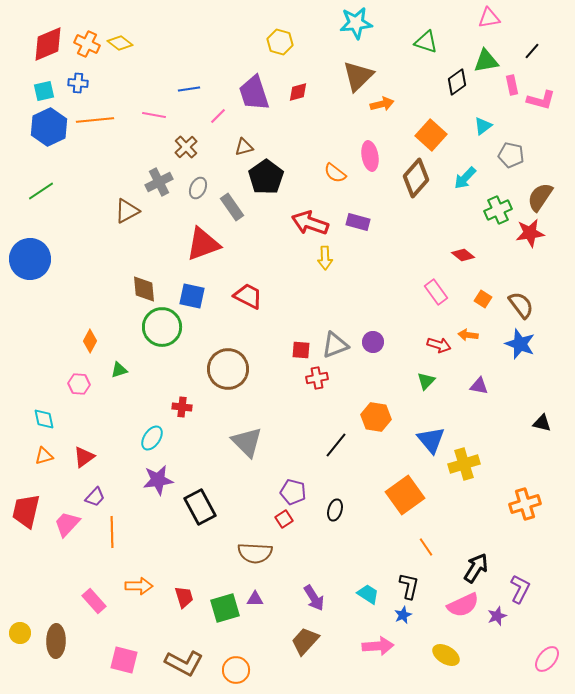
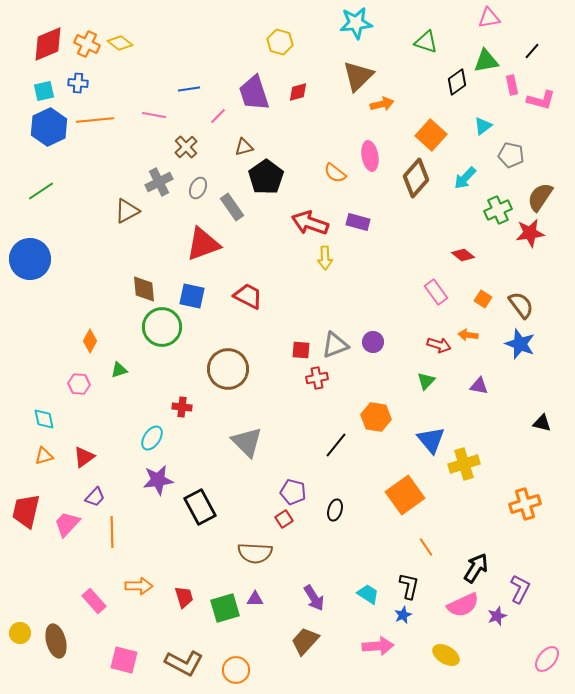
brown ellipse at (56, 641): rotated 16 degrees counterclockwise
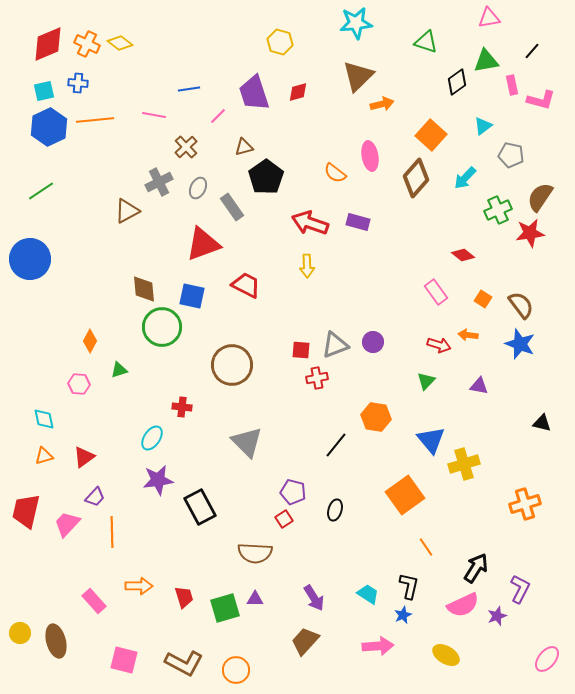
yellow arrow at (325, 258): moved 18 px left, 8 px down
red trapezoid at (248, 296): moved 2 px left, 11 px up
brown circle at (228, 369): moved 4 px right, 4 px up
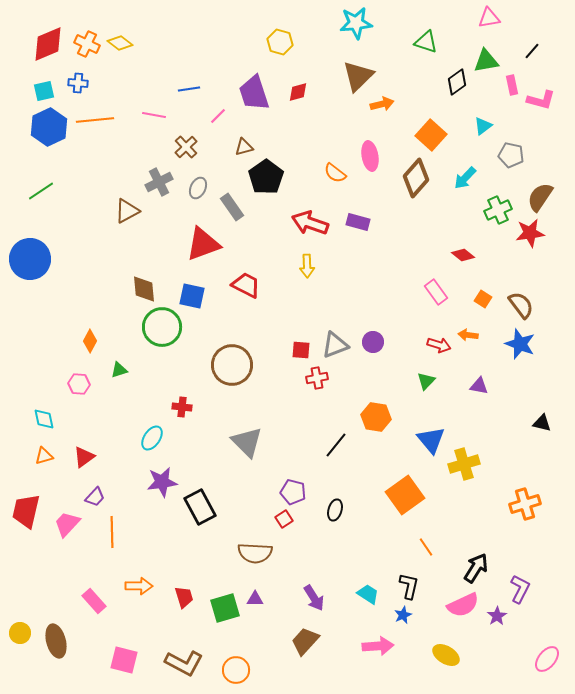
purple star at (158, 480): moved 4 px right, 2 px down
purple star at (497, 616): rotated 12 degrees counterclockwise
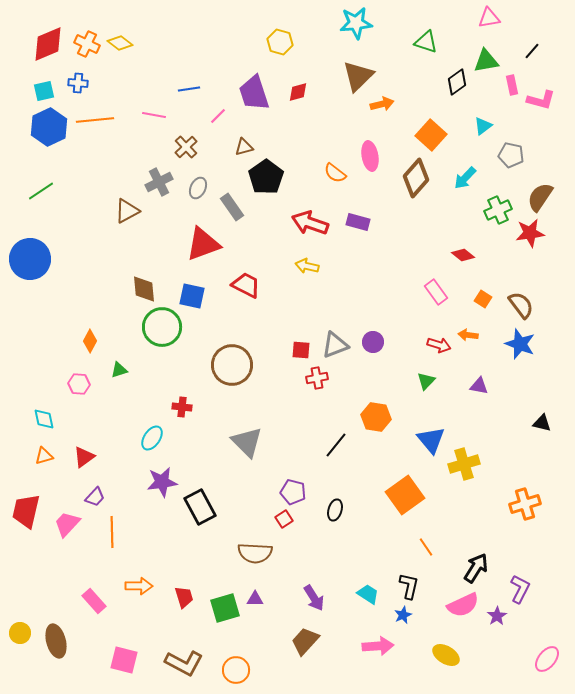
yellow arrow at (307, 266): rotated 105 degrees clockwise
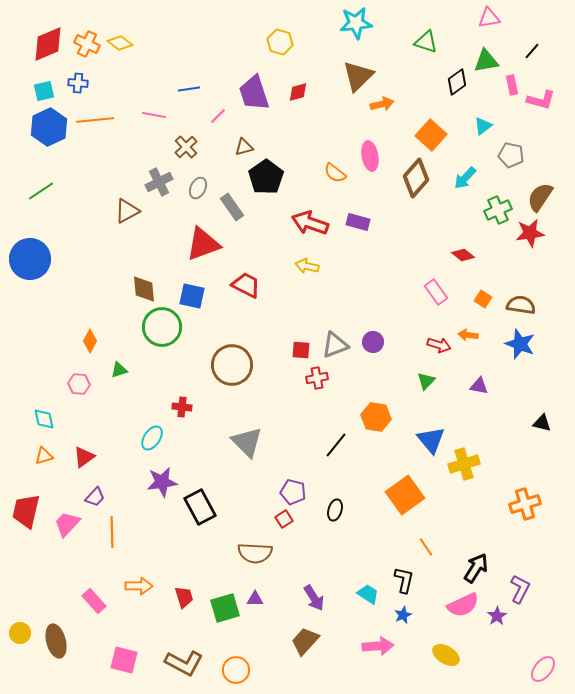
brown semicircle at (521, 305): rotated 44 degrees counterclockwise
black L-shape at (409, 586): moved 5 px left, 6 px up
pink ellipse at (547, 659): moved 4 px left, 10 px down
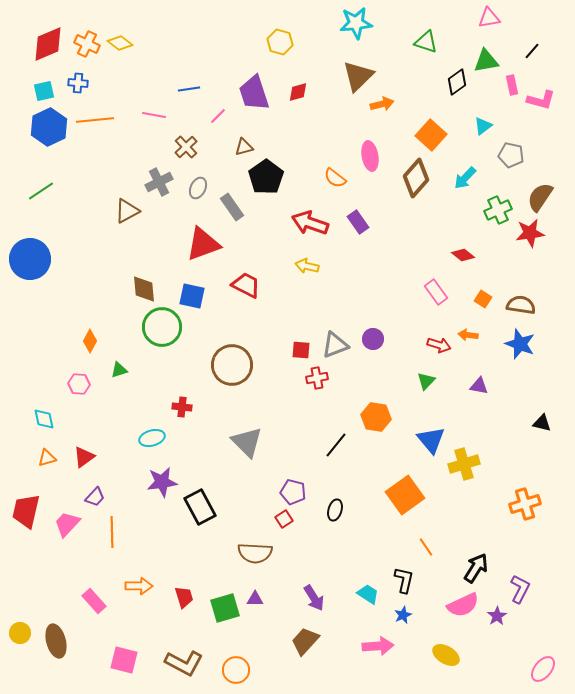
orange semicircle at (335, 173): moved 5 px down
purple rectangle at (358, 222): rotated 40 degrees clockwise
purple circle at (373, 342): moved 3 px up
cyan ellipse at (152, 438): rotated 40 degrees clockwise
orange triangle at (44, 456): moved 3 px right, 2 px down
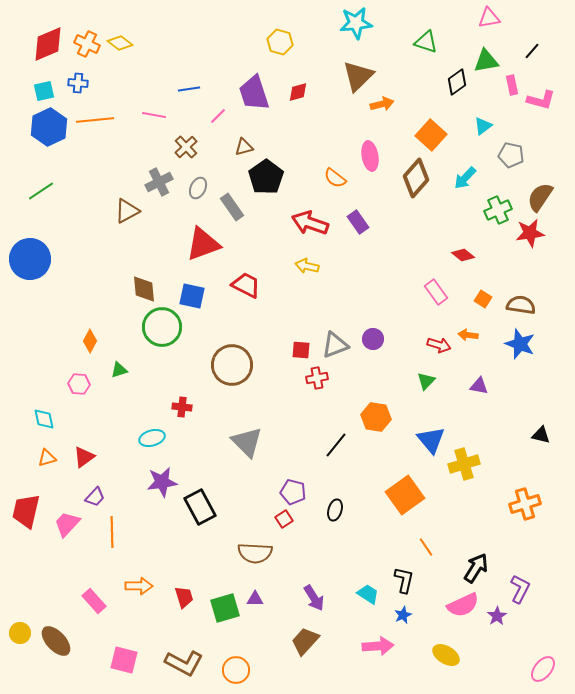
black triangle at (542, 423): moved 1 px left, 12 px down
brown ellipse at (56, 641): rotated 28 degrees counterclockwise
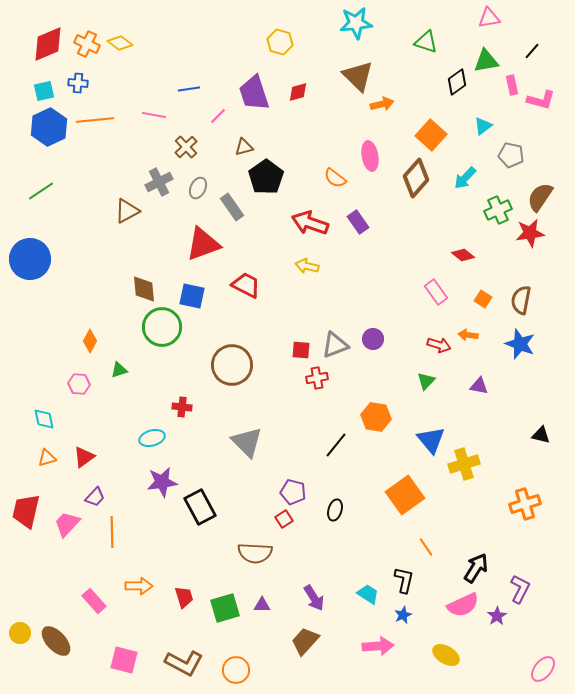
brown triangle at (358, 76): rotated 32 degrees counterclockwise
brown semicircle at (521, 305): moved 5 px up; rotated 88 degrees counterclockwise
purple triangle at (255, 599): moved 7 px right, 6 px down
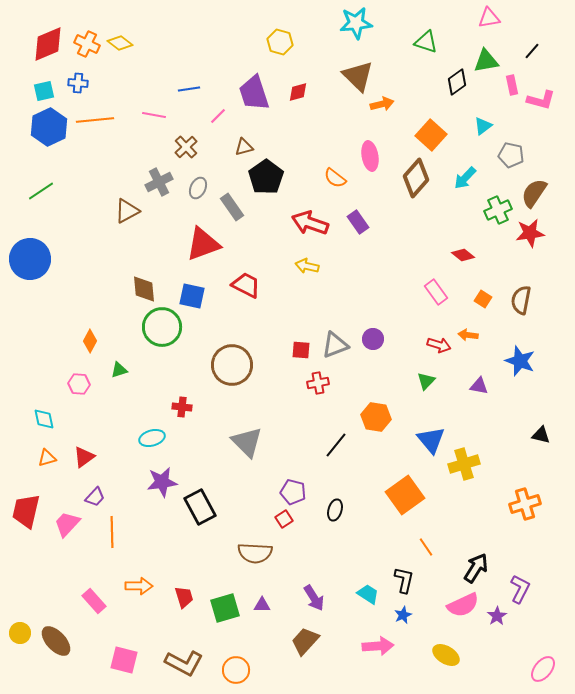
brown semicircle at (540, 197): moved 6 px left, 4 px up
blue star at (520, 344): moved 17 px down
red cross at (317, 378): moved 1 px right, 5 px down
